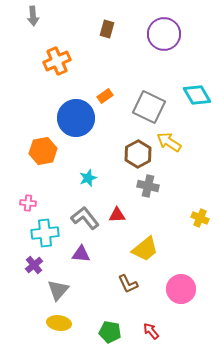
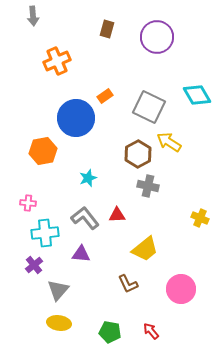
purple circle: moved 7 px left, 3 px down
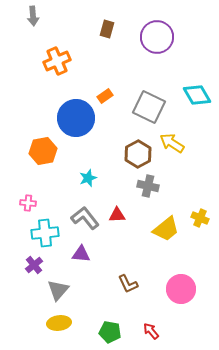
yellow arrow: moved 3 px right, 1 px down
yellow trapezoid: moved 21 px right, 20 px up
yellow ellipse: rotated 15 degrees counterclockwise
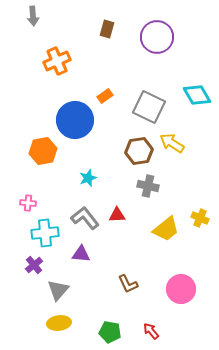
blue circle: moved 1 px left, 2 px down
brown hexagon: moved 1 px right, 3 px up; rotated 20 degrees clockwise
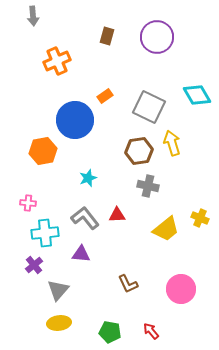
brown rectangle: moved 7 px down
yellow arrow: rotated 40 degrees clockwise
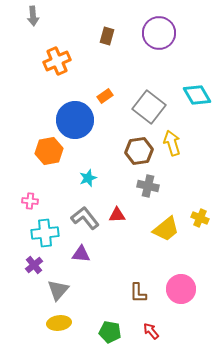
purple circle: moved 2 px right, 4 px up
gray square: rotated 12 degrees clockwise
orange hexagon: moved 6 px right
pink cross: moved 2 px right, 2 px up
brown L-shape: moved 10 px right, 9 px down; rotated 25 degrees clockwise
